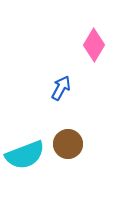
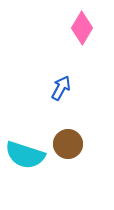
pink diamond: moved 12 px left, 17 px up
cyan semicircle: rotated 39 degrees clockwise
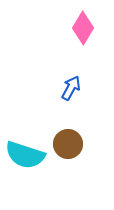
pink diamond: moved 1 px right
blue arrow: moved 10 px right
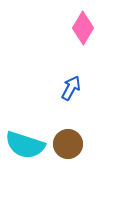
cyan semicircle: moved 10 px up
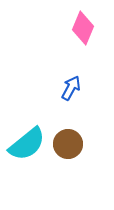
pink diamond: rotated 8 degrees counterclockwise
cyan semicircle: moved 2 px right, 1 px up; rotated 57 degrees counterclockwise
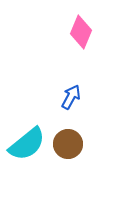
pink diamond: moved 2 px left, 4 px down
blue arrow: moved 9 px down
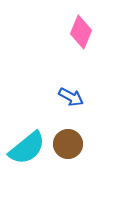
blue arrow: rotated 90 degrees clockwise
cyan semicircle: moved 4 px down
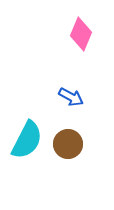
pink diamond: moved 2 px down
cyan semicircle: moved 8 px up; rotated 24 degrees counterclockwise
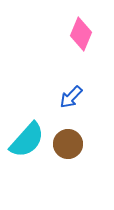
blue arrow: rotated 105 degrees clockwise
cyan semicircle: rotated 15 degrees clockwise
